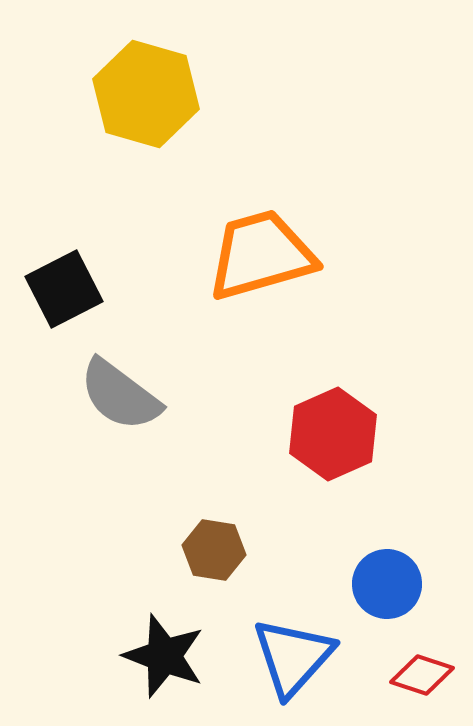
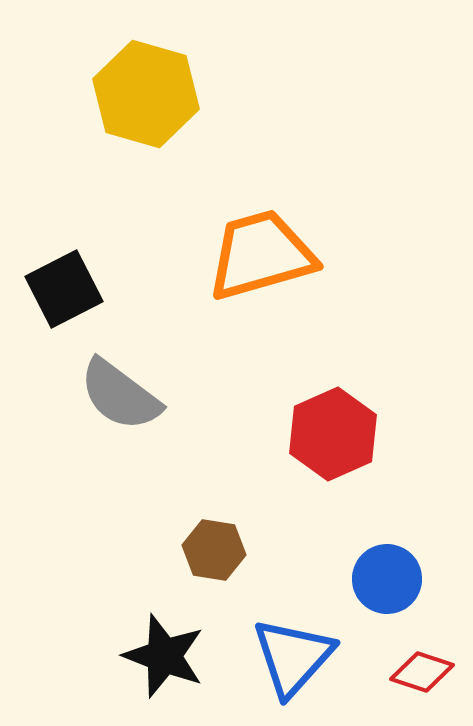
blue circle: moved 5 px up
red diamond: moved 3 px up
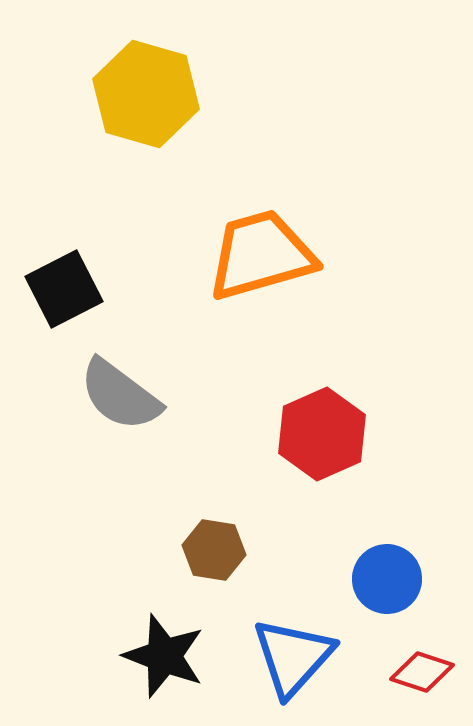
red hexagon: moved 11 px left
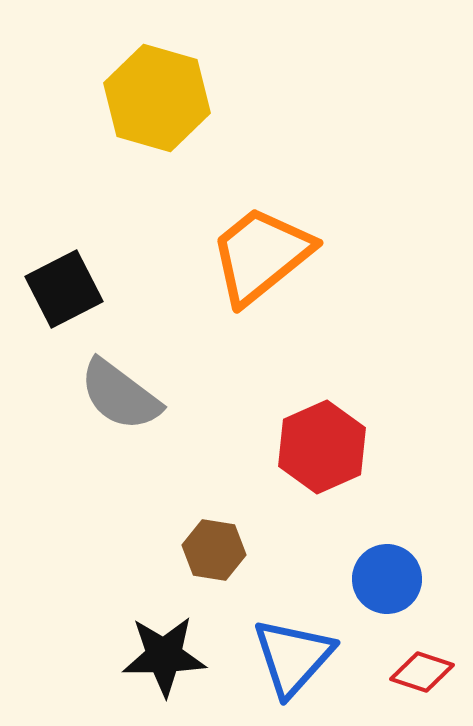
yellow hexagon: moved 11 px right, 4 px down
orange trapezoid: rotated 23 degrees counterclockwise
red hexagon: moved 13 px down
black star: rotated 22 degrees counterclockwise
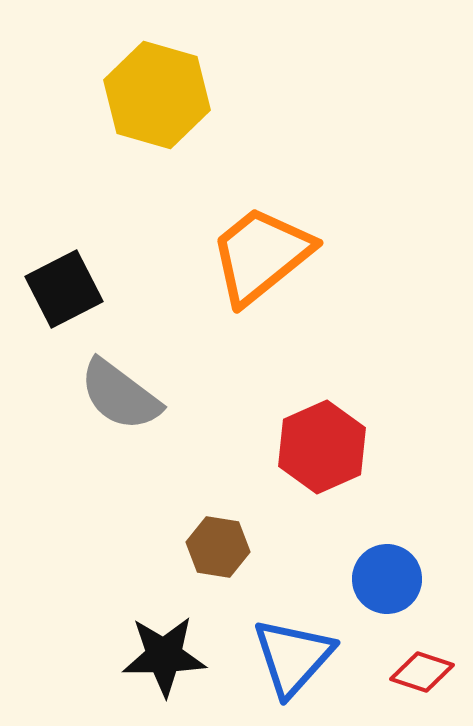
yellow hexagon: moved 3 px up
brown hexagon: moved 4 px right, 3 px up
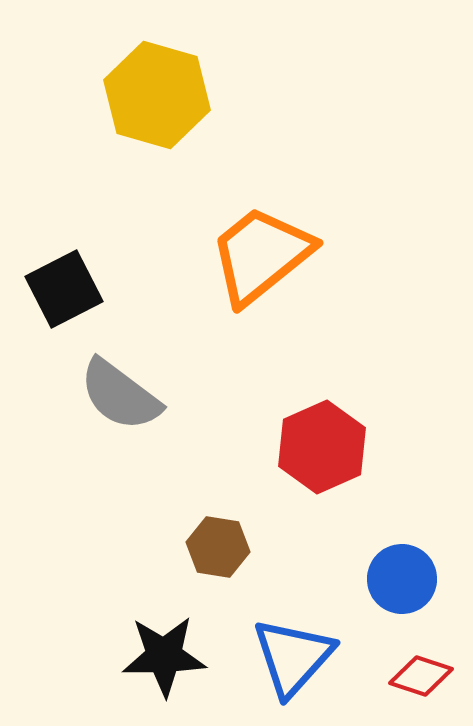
blue circle: moved 15 px right
red diamond: moved 1 px left, 4 px down
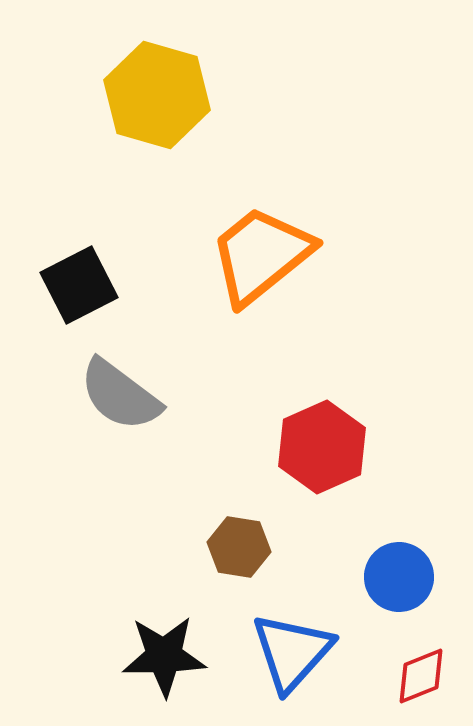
black square: moved 15 px right, 4 px up
brown hexagon: moved 21 px right
blue circle: moved 3 px left, 2 px up
blue triangle: moved 1 px left, 5 px up
red diamond: rotated 40 degrees counterclockwise
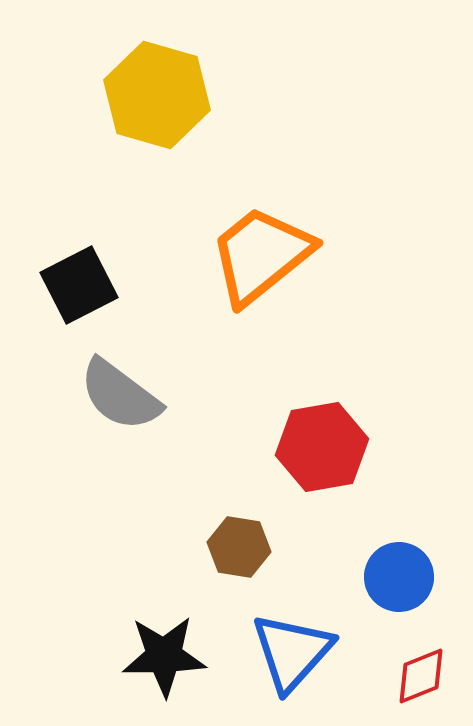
red hexagon: rotated 14 degrees clockwise
